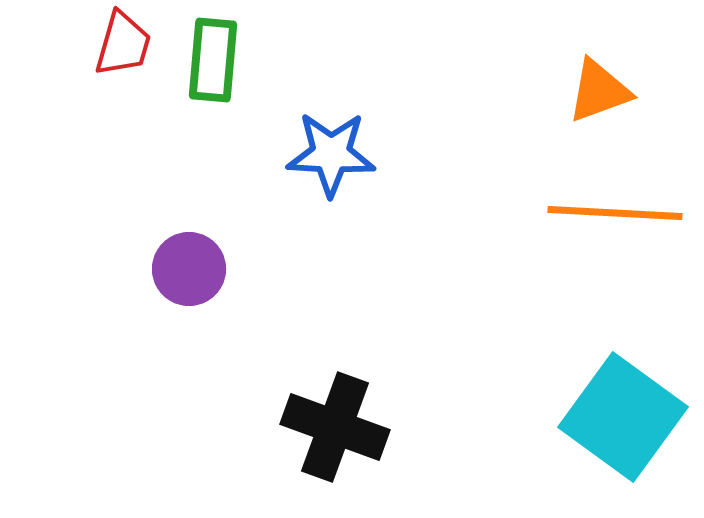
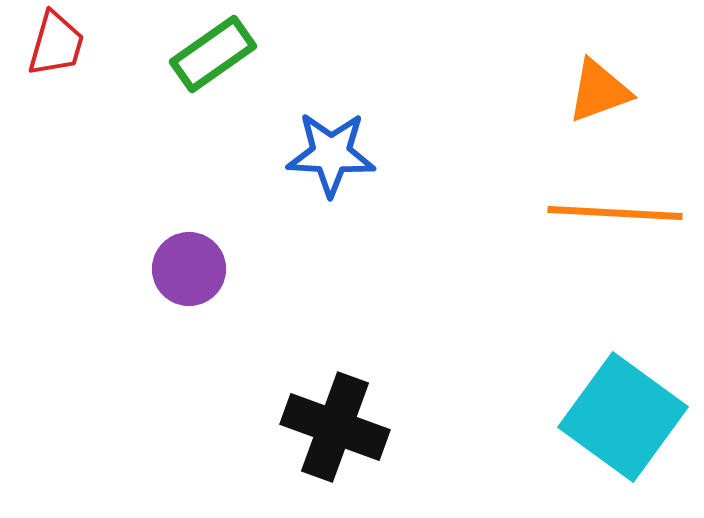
red trapezoid: moved 67 px left
green rectangle: moved 6 px up; rotated 50 degrees clockwise
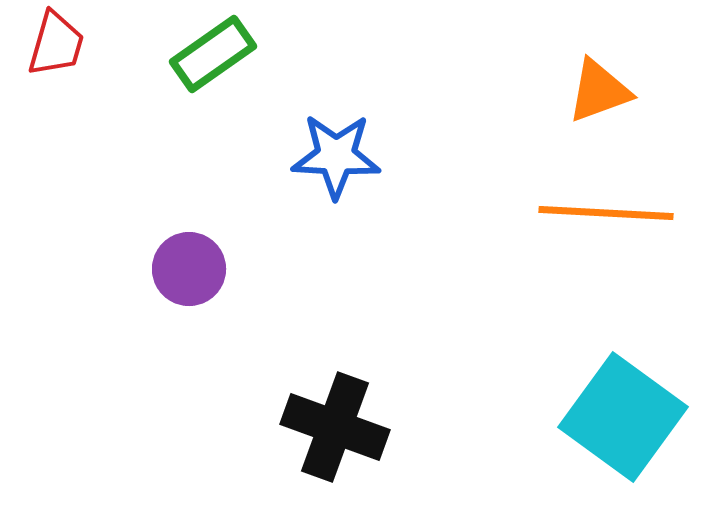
blue star: moved 5 px right, 2 px down
orange line: moved 9 px left
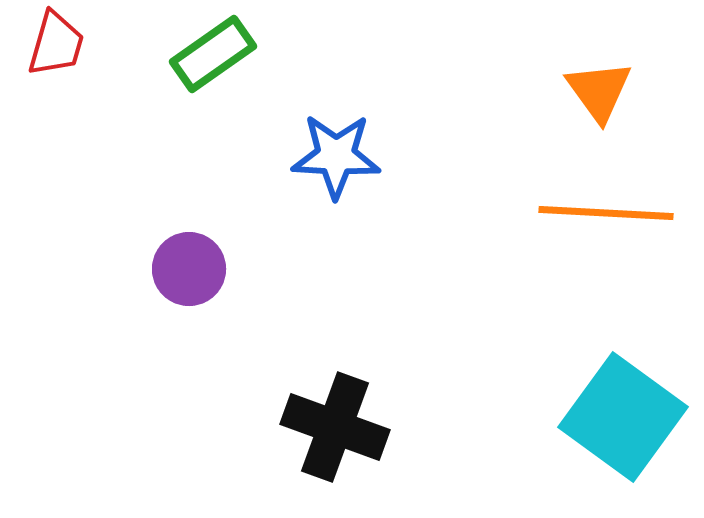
orange triangle: rotated 46 degrees counterclockwise
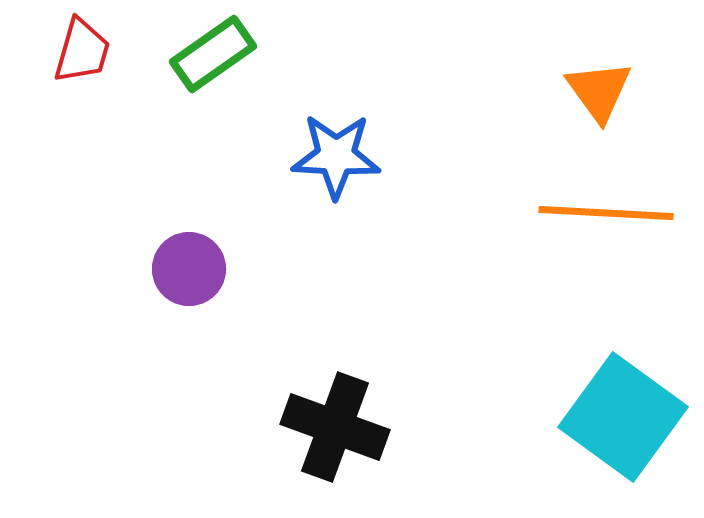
red trapezoid: moved 26 px right, 7 px down
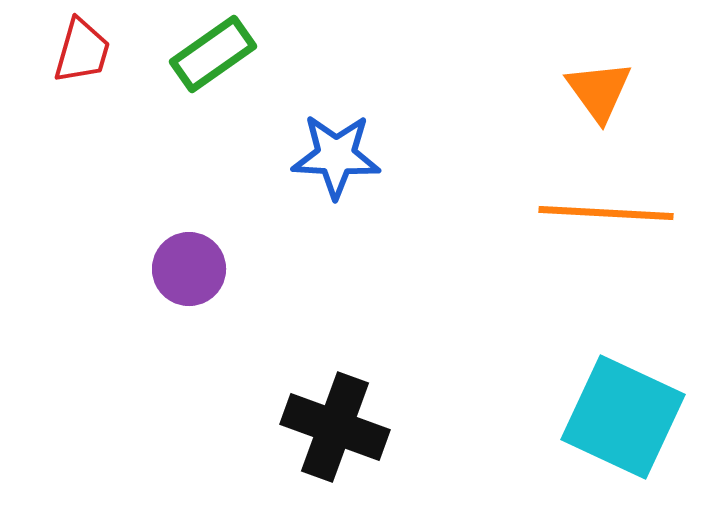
cyan square: rotated 11 degrees counterclockwise
